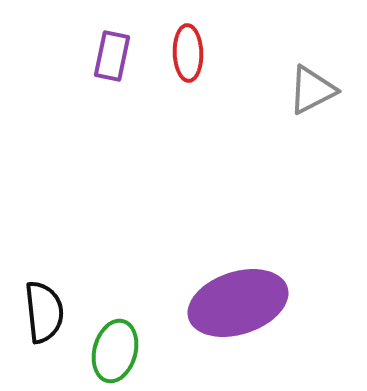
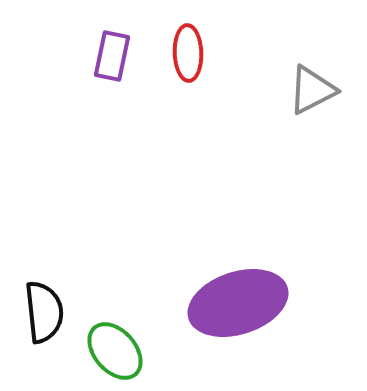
green ellipse: rotated 56 degrees counterclockwise
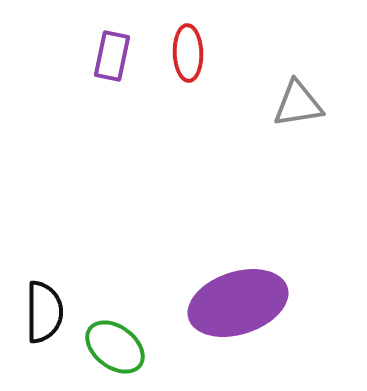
gray triangle: moved 14 px left, 14 px down; rotated 18 degrees clockwise
black semicircle: rotated 6 degrees clockwise
green ellipse: moved 4 px up; rotated 12 degrees counterclockwise
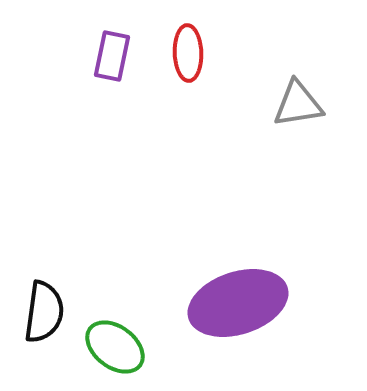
black semicircle: rotated 8 degrees clockwise
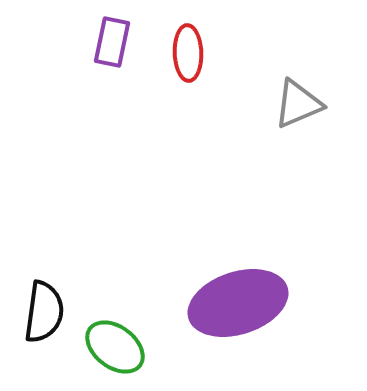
purple rectangle: moved 14 px up
gray triangle: rotated 14 degrees counterclockwise
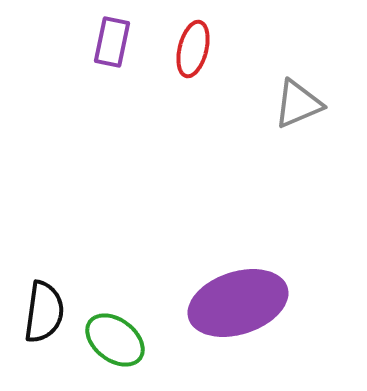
red ellipse: moved 5 px right, 4 px up; rotated 16 degrees clockwise
green ellipse: moved 7 px up
